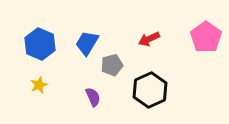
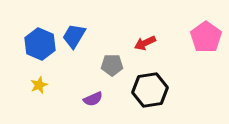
red arrow: moved 4 px left, 4 px down
blue trapezoid: moved 13 px left, 7 px up
gray pentagon: rotated 15 degrees clockwise
black hexagon: rotated 16 degrees clockwise
purple semicircle: moved 2 px down; rotated 90 degrees clockwise
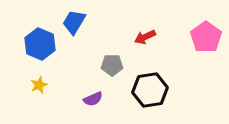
blue trapezoid: moved 14 px up
red arrow: moved 6 px up
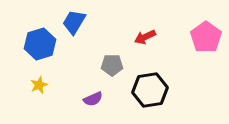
blue hexagon: rotated 20 degrees clockwise
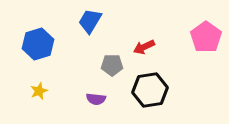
blue trapezoid: moved 16 px right, 1 px up
red arrow: moved 1 px left, 10 px down
blue hexagon: moved 2 px left
yellow star: moved 6 px down
purple semicircle: moved 3 px right; rotated 30 degrees clockwise
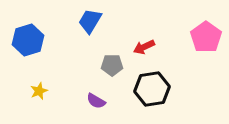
blue hexagon: moved 10 px left, 4 px up
black hexagon: moved 2 px right, 1 px up
purple semicircle: moved 2 px down; rotated 24 degrees clockwise
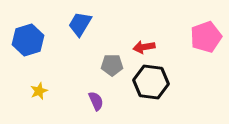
blue trapezoid: moved 10 px left, 3 px down
pink pentagon: rotated 16 degrees clockwise
red arrow: rotated 15 degrees clockwise
black hexagon: moved 1 px left, 7 px up; rotated 16 degrees clockwise
purple semicircle: rotated 144 degrees counterclockwise
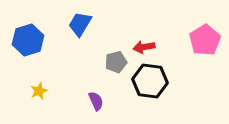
pink pentagon: moved 1 px left, 3 px down; rotated 12 degrees counterclockwise
gray pentagon: moved 4 px right, 3 px up; rotated 15 degrees counterclockwise
black hexagon: moved 1 px left, 1 px up
